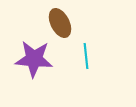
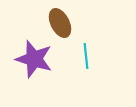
purple star: rotated 12 degrees clockwise
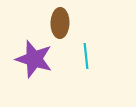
brown ellipse: rotated 28 degrees clockwise
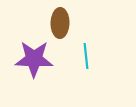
purple star: rotated 15 degrees counterclockwise
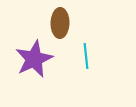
purple star: rotated 27 degrees counterclockwise
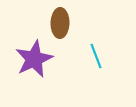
cyan line: moved 10 px right; rotated 15 degrees counterclockwise
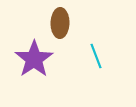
purple star: rotated 9 degrees counterclockwise
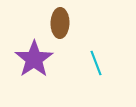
cyan line: moved 7 px down
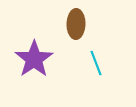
brown ellipse: moved 16 px right, 1 px down
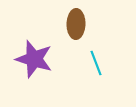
purple star: rotated 21 degrees counterclockwise
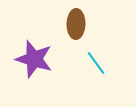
cyan line: rotated 15 degrees counterclockwise
